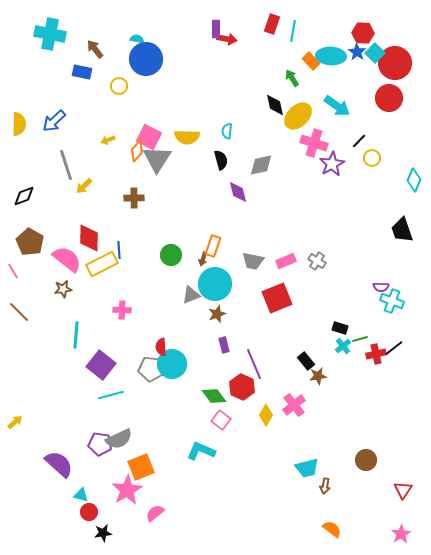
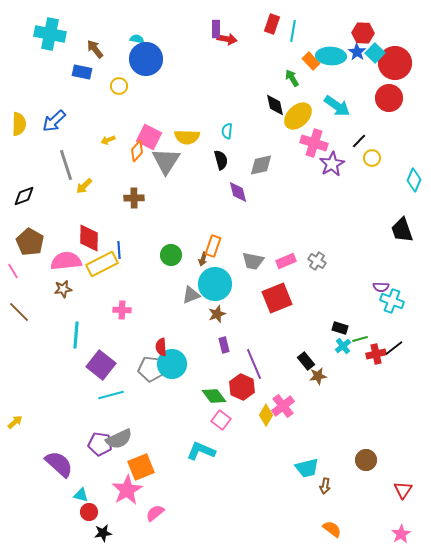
gray triangle at (157, 159): moved 9 px right, 2 px down
pink semicircle at (67, 259): moved 1 px left, 2 px down; rotated 44 degrees counterclockwise
pink cross at (294, 405): moved 11 px left, 1 px down
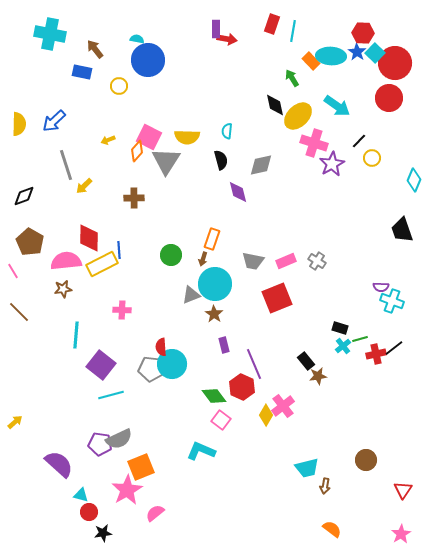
blue circle at (146, 59): moved 2 px right, 1 px down
orange rectangle at (213, 246): moved 1 px left, 7 px up
brown star at (217, 314): moved 3 px left; rotated 18 degrees counterclockwise
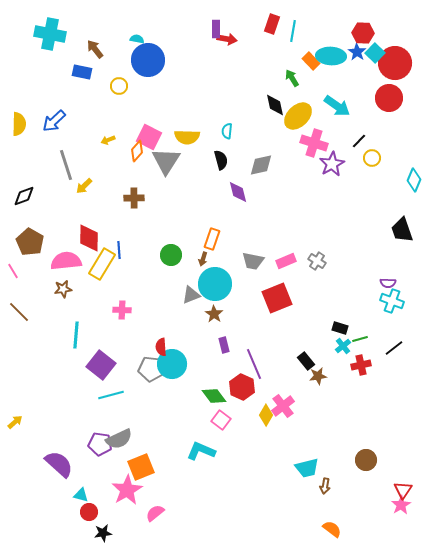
yellow rectangle at (102, 264): rotated 32 degrees counterclockwise
purple semicircle at (381, 287): moved 7 px right, 4 px up
red cross at (376, 354): moved 15 px left, 11 px down
pink star at (401, 534): moved 29 px up
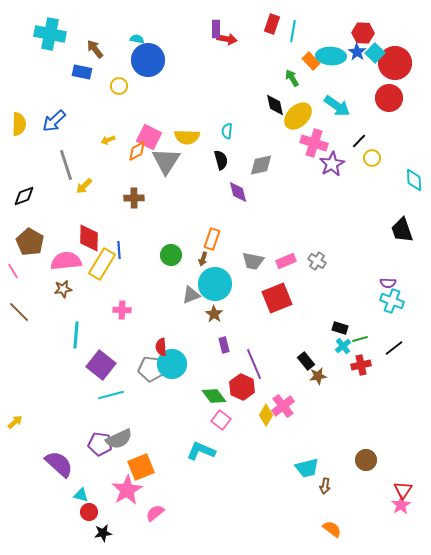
orange diamond at (137, 151): rotated 20 degrees clockwise
cyan diamond at (414, 180): rotated 25 degrees counterclockwise
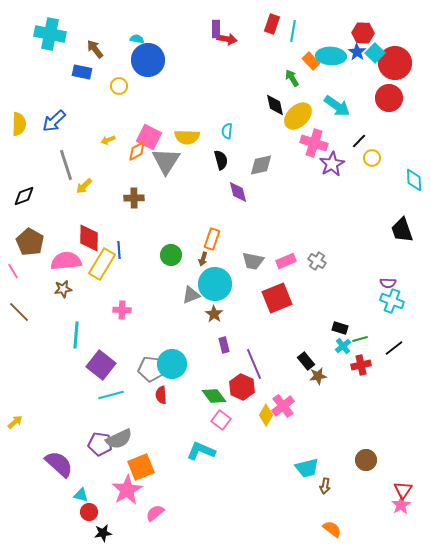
red semicircle at (161, 347): moved 48 px down
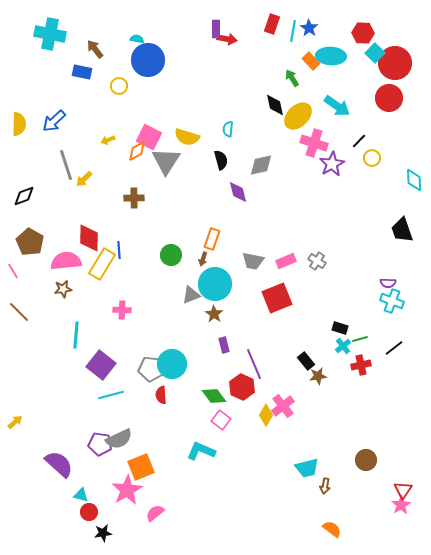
blue star at (357, 52): moved 48 px left, 24 px up
cyan semicircle at (227, 131): moved 1 px right, 2 px up
yellow semicircle at (187, 137): rotated 15 degrees clockwise
yellow arrow at (84, 186): moved 7 px up
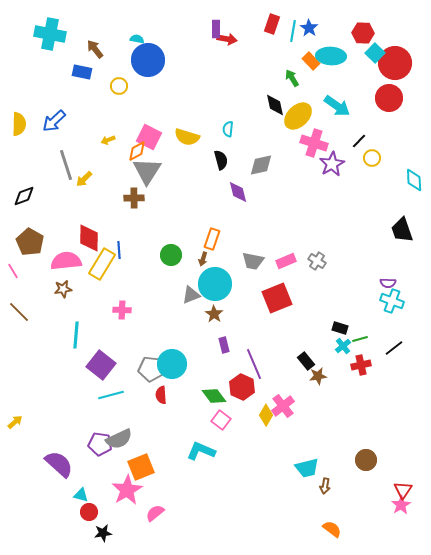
gray triangle at (166, 161): moved 19 px left, 10 px down
